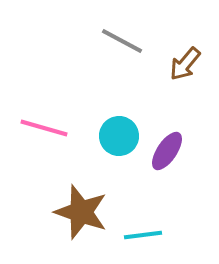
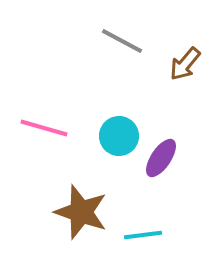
purple ellipse: moved 6 px left, 7 px down
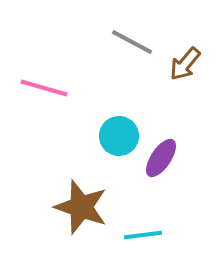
gray line: moved 10 px right, 1 px down
pink line: moved 40 px up
brown star: moved 5 px up
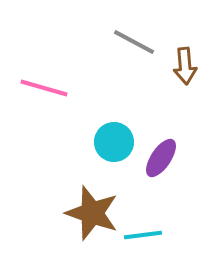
gray line: moved 2 px right
brown arrow: moved 2 px down; rotated 45 degrees counterclockwise
cyan circle: moved 5 px left, 6 px down
brown star: moved 11 px right, 6 px down
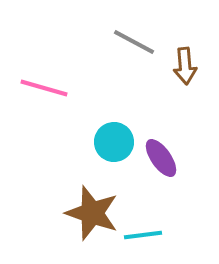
purple ellipse: rotated 69 degrees counterclockwise
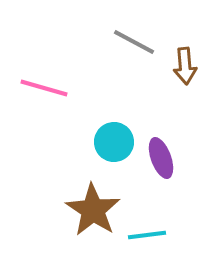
purple ellipse: rotated 15 degrees clockwise
brown star: moved 1 px right, 3 px up; rotated 14 degrees clockwise
cyan line: moved 4 px right
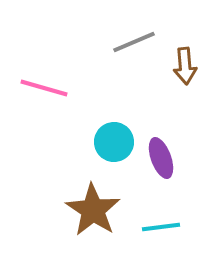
gray line: rotated 51 degrees counterclockwise
cyan line: moved 14 px right, 8 px up
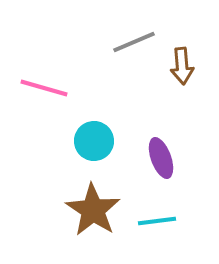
brown arrow: moved 3 px left
cyan circle: moved 20 px left, 1 px up
cyan line: moved 4 px left, 6 px up
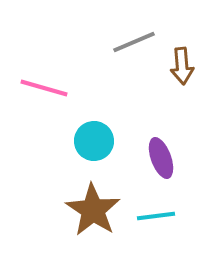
cyan line: moved 1 px left, 5 px up
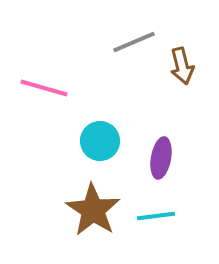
brown arrow: rotated 9 degrees counterclockwise
cyan circle: moved 6 px right
purple ellipse: rotated 30 degrees clockwise
